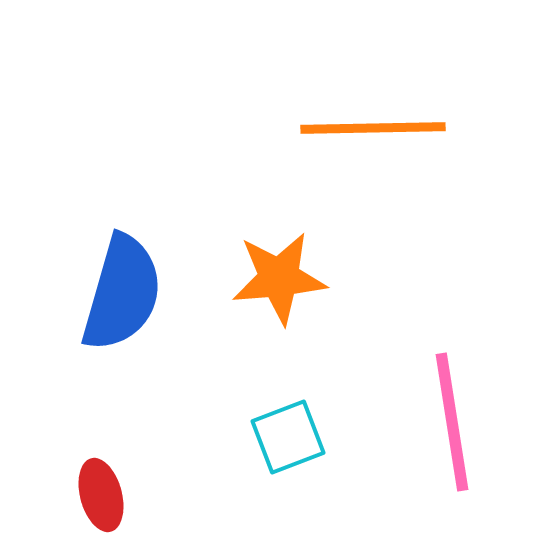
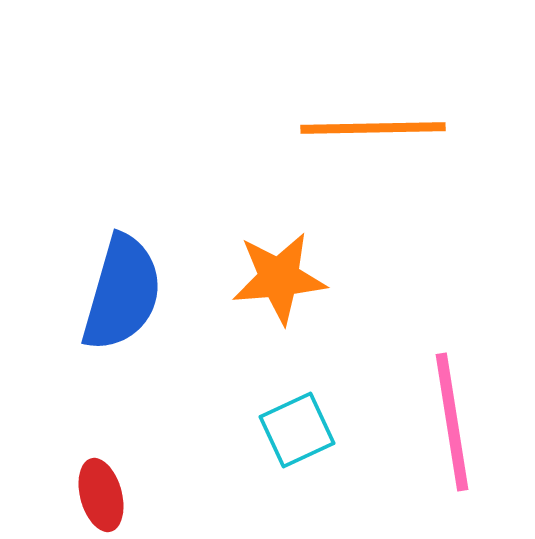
cyan square: moved 9 px right, 7 px up; rotated 4 degrees counterclockwise
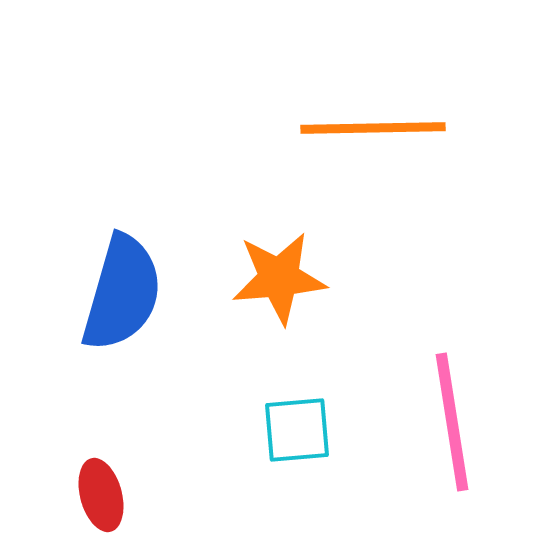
cyan square: rotated 20 degrees clockwise
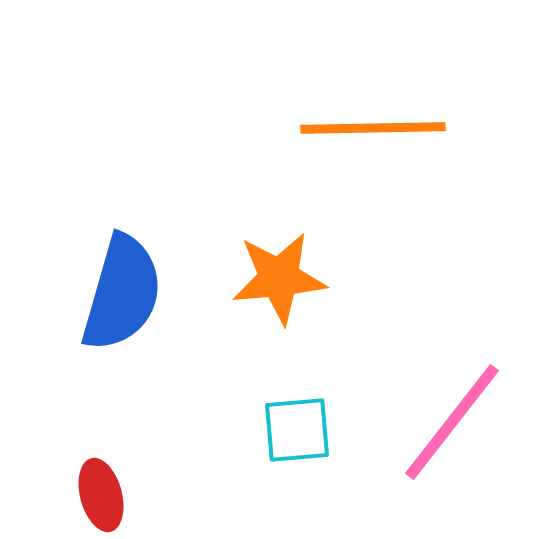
pink line: rotated 47 degrees clockwise
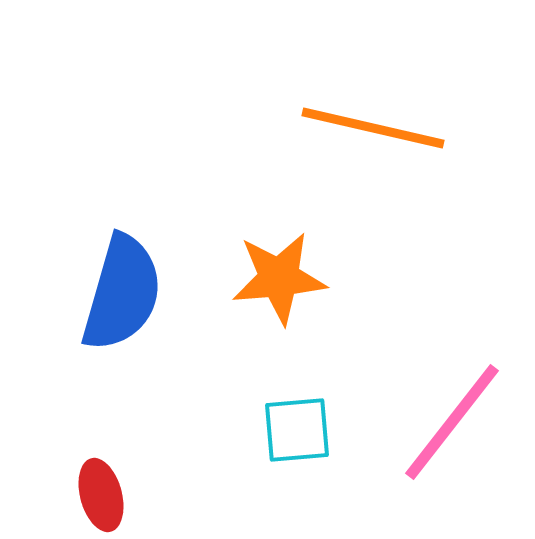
orange line: rotated 14 degrees clockwise
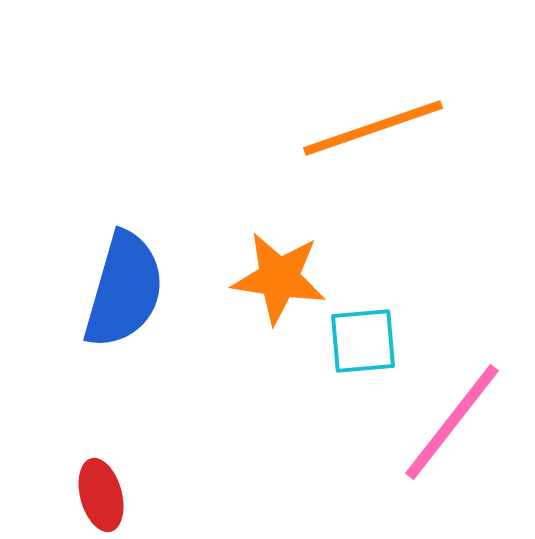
orange line: rotated 32 degrees counterclockwise
orange star: rotated 14 degrees clockwise
blue semicircle: moved 2 px right, 3 px up
cyan square: moved 66 px right, 89 px up
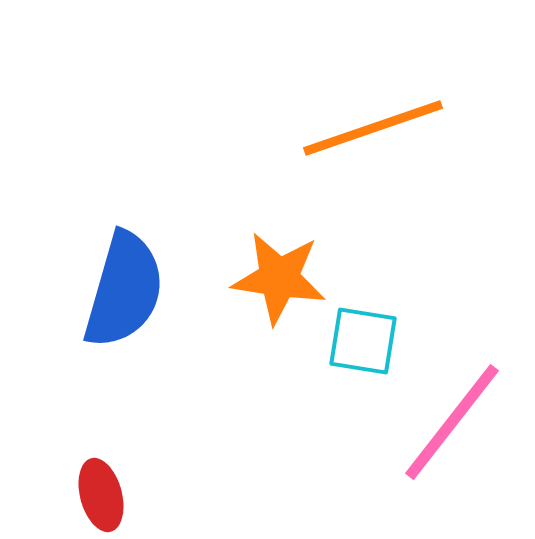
cyan square: rotated 14 degrees clockwise
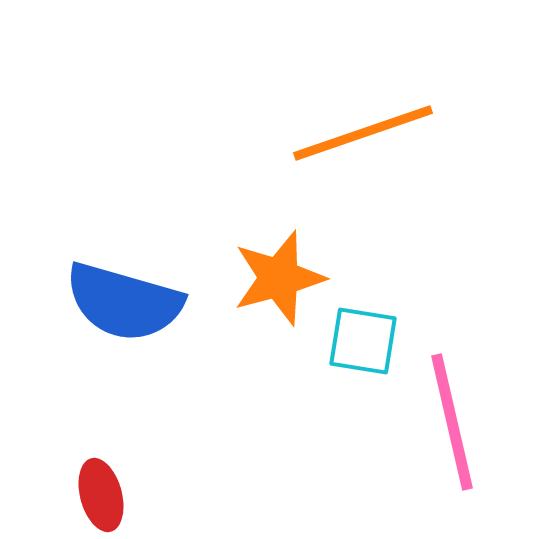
orange line: moved 10 px left, 5 px down
orange star: rotated 24 degrees counterclockwise
blue semicircle: moved 12 px down; rotated 90 degrees clockwise
pink line: rotated 51 degrees counterclockwise
